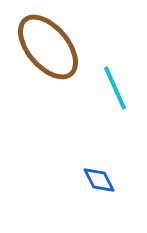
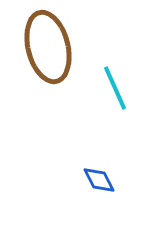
brown ellipse: rotated 26 degrees clockwise
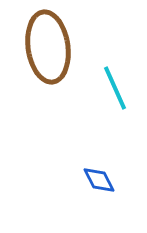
brown ellipse: rotated 6 degrees clockwise
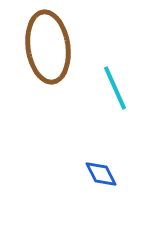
blue diamond: moved 2 px right, 6 px up
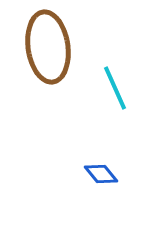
blue diamond: rotated 12 degrees counterclockwise
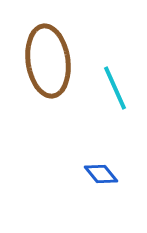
brown ellipse: moved 14 px down
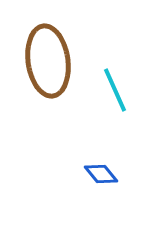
cyan line: moved 2 px down
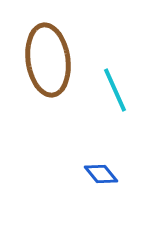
brown ellipse: moved 1 px up
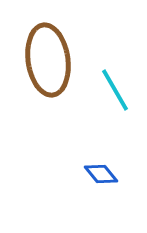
cyan line: rotated 6 degrees counterclockwise
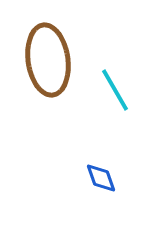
blue diamond: moved 4 px down; rotated 20 degrees clockwise
